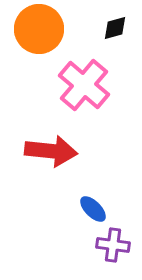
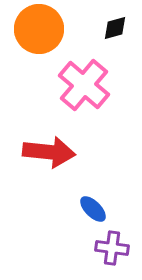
red arrow: moved 2 px left, 1 px down
purple cross: moved 1 px left, 3 px down
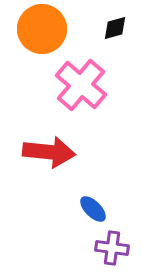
orange circle: moved 3 px right
pink cross: moved 3 px left
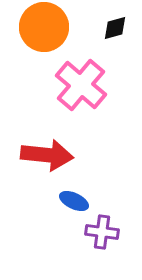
orange circle: moved 2 px right, 2 px up
red arrow: moved 2 px left, 3 px down
blue ellipse: moved 19 px left, 8 px up; rotated 20 degrees counterclockwise
purple cross: moved 10 px left, 16 px up
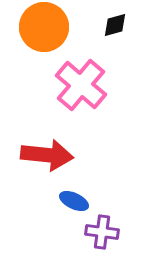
black diamond: moved 3 px up
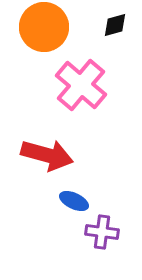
red arrow: rotated 9 degrees clockwise
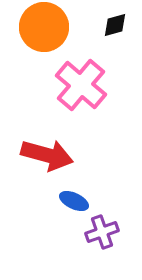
purple cross: rotated 28 degrees counterclockwise
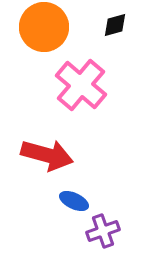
purple cross: moved 1 px right, 1 px up
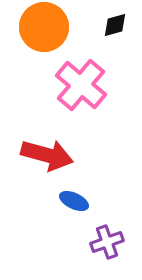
purple cross: moved 4 px right, 11 px down
